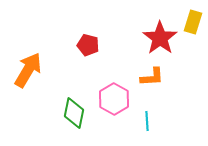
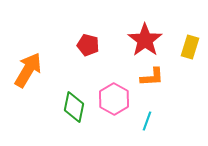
yellow rectangle: moved 3 px left, 25 px down
red star: moved 15 px left, 2 px down
green diamond: moved 6 px up
cyan line: rotated 24 degrees clockwise
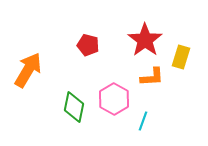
yellow rectangle: moved 9 px left, 10 px down
cyan line: moved 4 px left
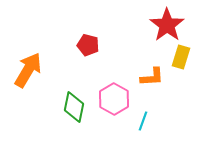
red star: moved 22 px right, 15 px up
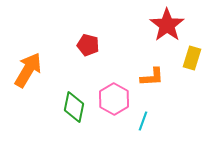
yellow rectangle: moved 11 px right, 1 px down
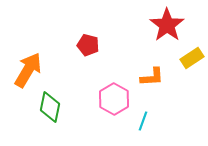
yellow rectangle: rotated 40 degrees clockwise
green diamond: moved 24 px left
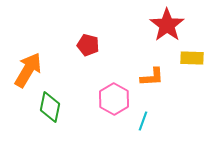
yellow rectangle: rotated 35 degrees clockwise
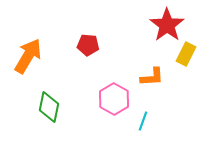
red pentagon: rotated 10 degrees counterclockwise
yellow rectangle: moved 6 px left, 4 px up; rotated 65 degrees counterclockwise
orange arrow: moved 14 px up
green diamond: moved 1 px left
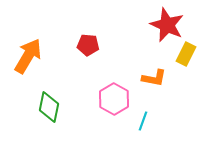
red star: rotated 12 degrees counterclockwise
orange L-shape: moved 2 px right, 1 px down; rotated 15 degrees clockwise
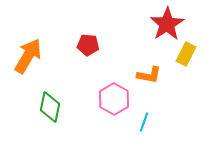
red star: moved 1 px up; rotated 16 degrees clockwise
orange L-shape: moved 5 px left, 3 px up
green diamond: moved 1 px right
cyan line: moved 1 px right, 1 px down
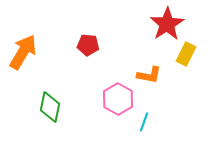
orange arrow: moved 5 px left, 4 px up
pink hexagon: moved 4 px right
